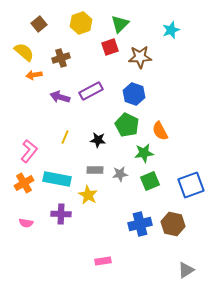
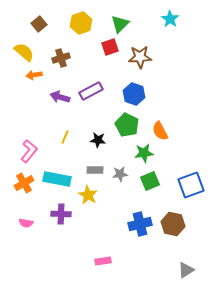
cyan star: moved 1 px left, 11 px up; rotated 18 degrees counterclockwise
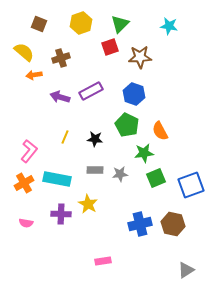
cyan star: moved 1 px left, 7 px down; rotated 24 degrees counterclockwise
brown square: rotated 28 degrees counterclockwise
black star: moved 3 px left, 1 px up
green square: moved 6 px right, 3 px up
yellow star: moved 9 px down
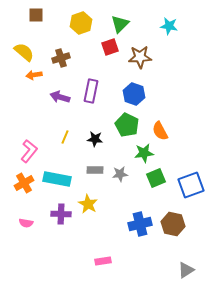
brown square: moved 3 px left, 9 px up; rotated 21 degrees counterclockwise
purple rectangle: rotated 50 degrees counterclockwise
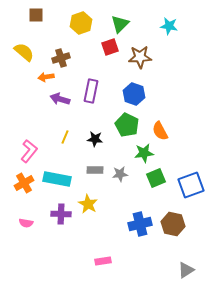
orange arrow: moved 12 px right, 2 px down
purple arrow: moved 2 px down
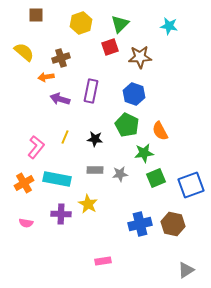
pink L-shape: moved 7 px right, 4 px up
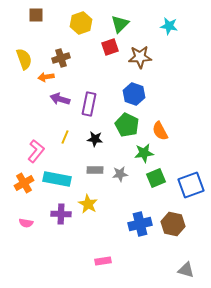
yellow semicircle: moved 7 px down; rotated 30 degrees clockwise
purple rectangle: moved 2 px left, 13 px down
pink L-shape: moved 4 px down
gray triangle: rotated 48 degrees clockwise
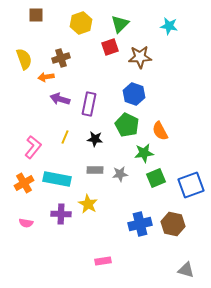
pink L-shape: moved 3 px left, 4 px up
